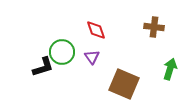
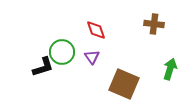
brown cross: moved 3 px up
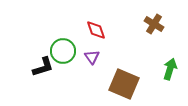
brown cross: rotated 24 degrees clockwise
green circle: moved 1 px right, 1 px up
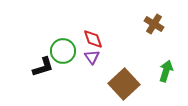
red diamond: moved 3 px left, 9 px down
green arrow: moved 4 px left, 2 px down
brown square: rotated 24 degrees clockwise
